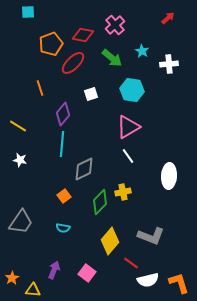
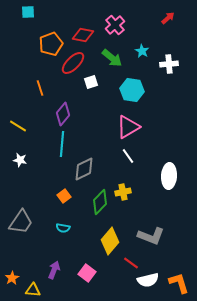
white square: moved 12 px up
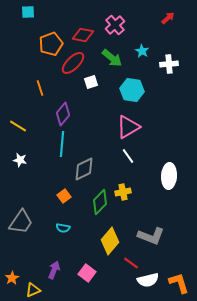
yellow triangle: rotated 28 degrees counterclockwise
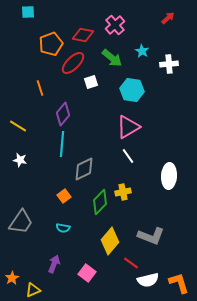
purple arrow: moved 6 px up
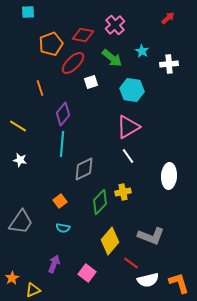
orange square: moved 4 px left, 5 px down
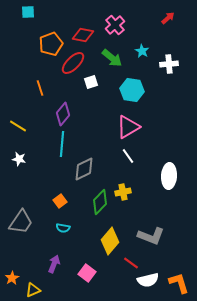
white star: moved 1 px left, 1 px up
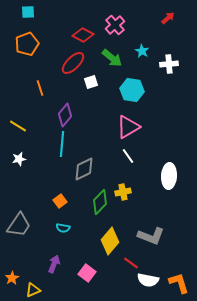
red diamond: rotated 15 degrees clockwise
orange pentagon: moved 24 px left
purple diamond: moved 2 px right, 1 px down
white star: rotated 24 degrees counterclockwise
gray trapezoid: moved 2 px left, 3 px down
white semicircle: rotated 25 degrees clockwise
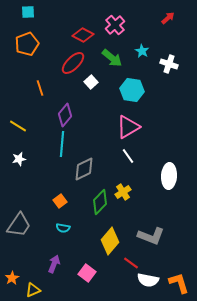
white cross: rotated 24 degrees clockwise
white square: rotated 24 degrees counterclockwise
yellow cross: rotated 21 degrees counterclockwise
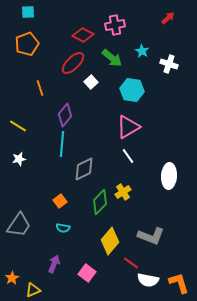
pink cross: rotated 30 degrees clockwise
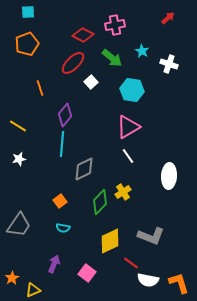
yellow diamond: rotated 24 degrees clockwise
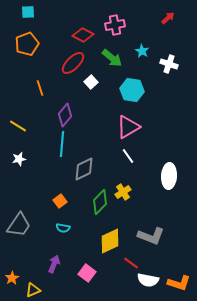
orange L-shape: rotated 125 degrees clockwise
